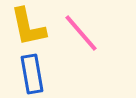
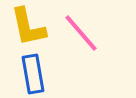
blue rectangle: moved 1 px right
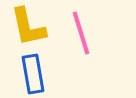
pink line: rotated 24 degrees clockwise
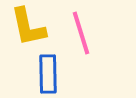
blue rectangle: moved 15 px right; rotated 9 degrees clockwise
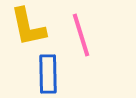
pink line: moved 2 px down
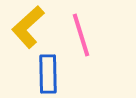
yellow L-shape: rotated 60 degrees clockwise
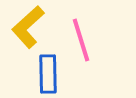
pink line: moved 5 px down
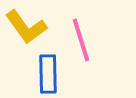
yellow L-shape: moved 2 px left; rotated 84 degrees counterclockwise
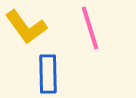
pink line: moved 9 px right, 12 px up
